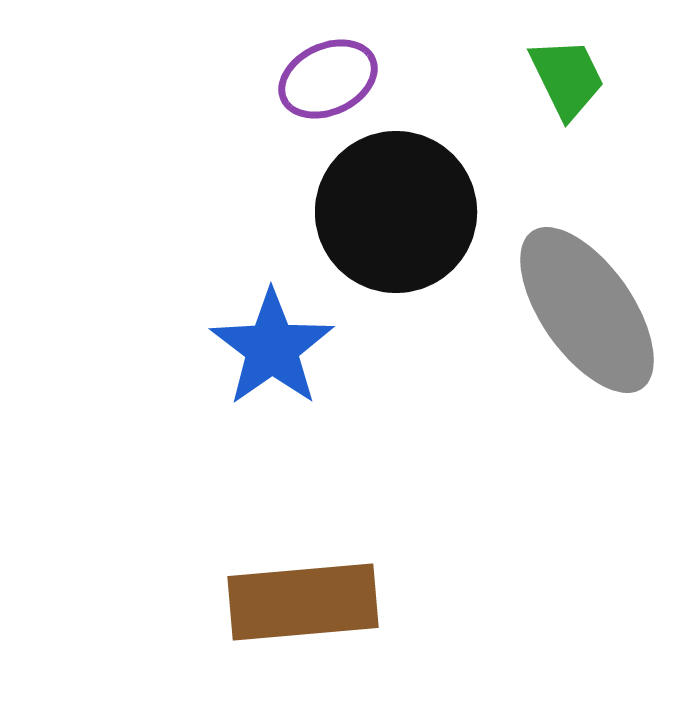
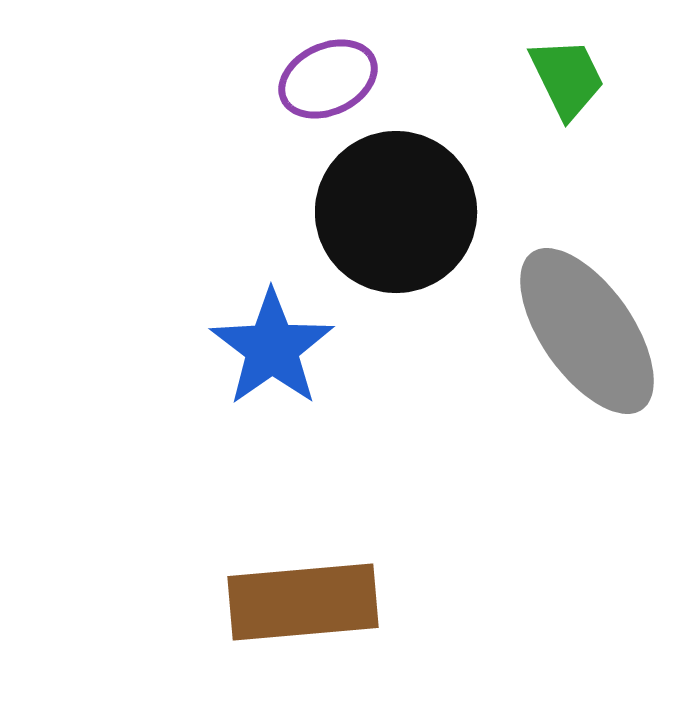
gray ellipse: moved 21 px down
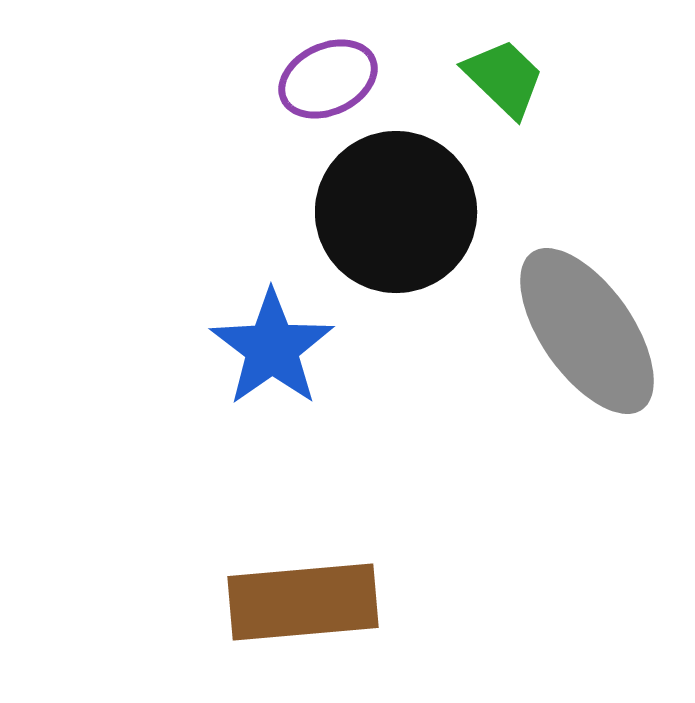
green trapezoid: moved 63 px left; rotated 20 degrees counterclockwise
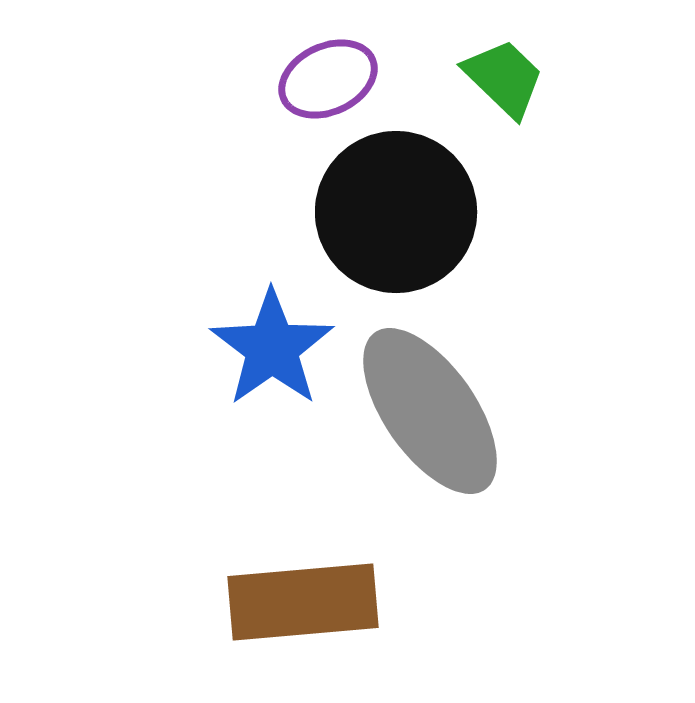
gray ellipse: moved 157 px left, 80 px down
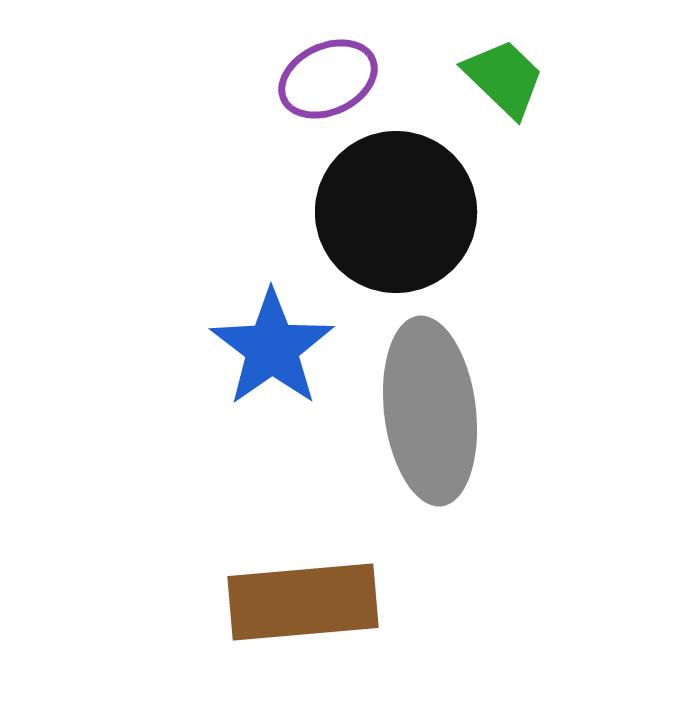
gray ellipse: rotated 28 degrees clockwise
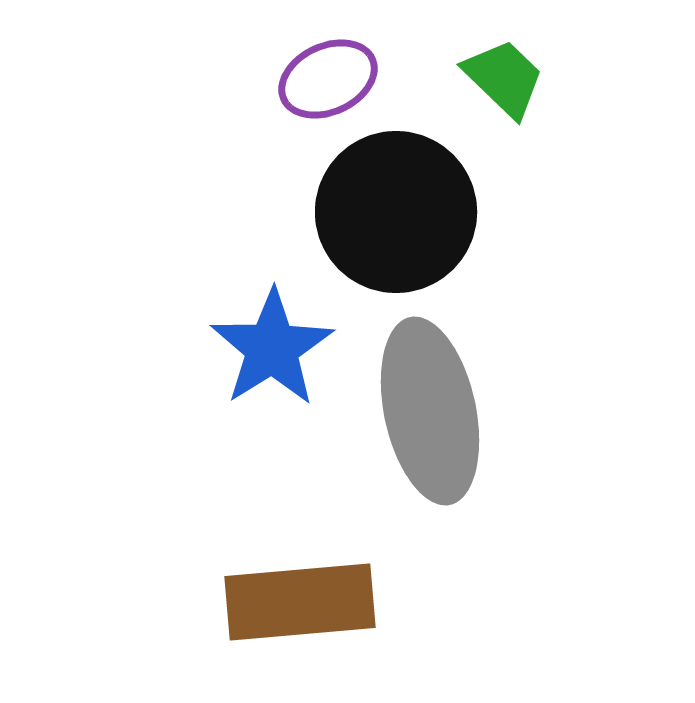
blue star: rotated 3 degrees clockwise
gray ellipse: rotated 5 degrees counterclockwise
brown rectangle: moved 3 px left
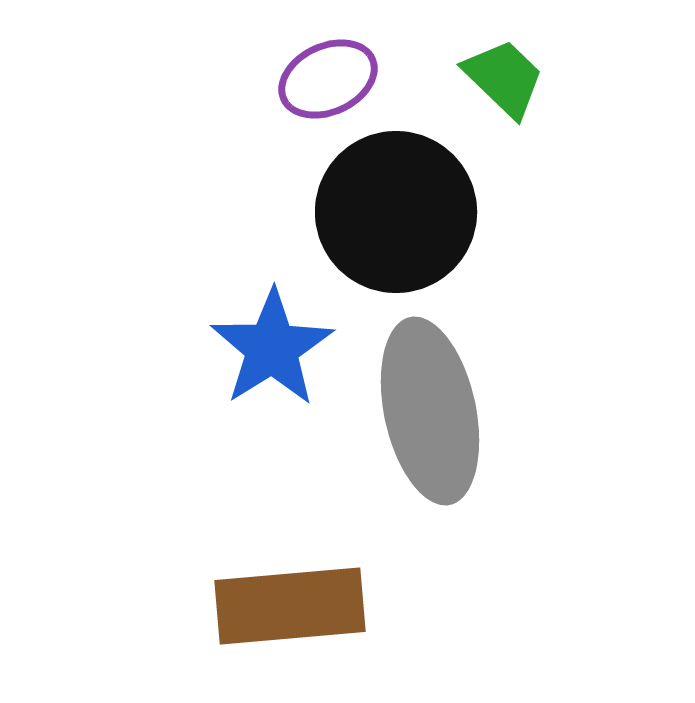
brown rectangle: moved 10 px left, 4 px down
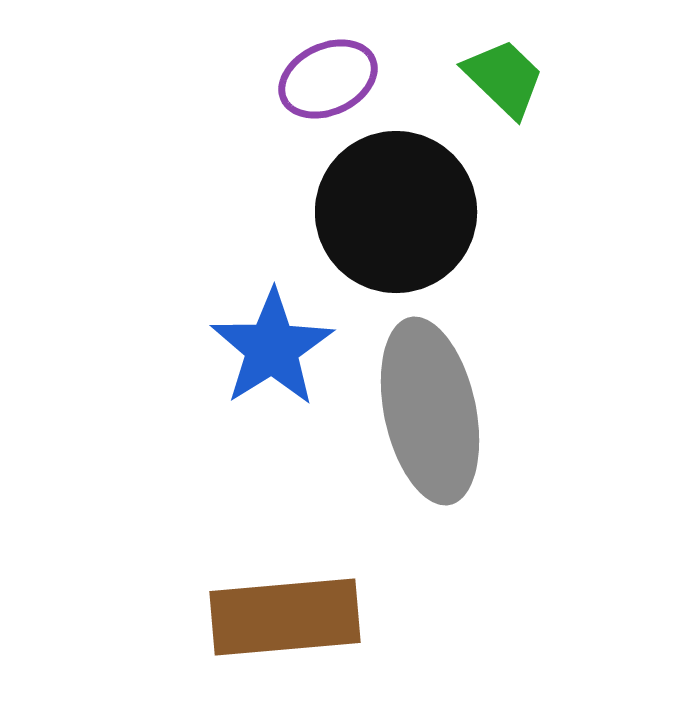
brown rectangle: moved 5 px left, 11 px down
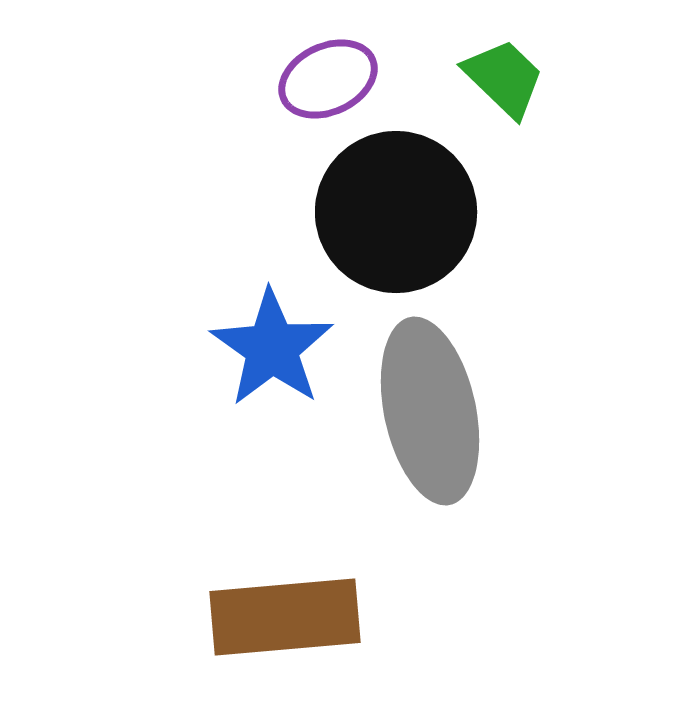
blue star: rotated 5 degrees counterclockwise
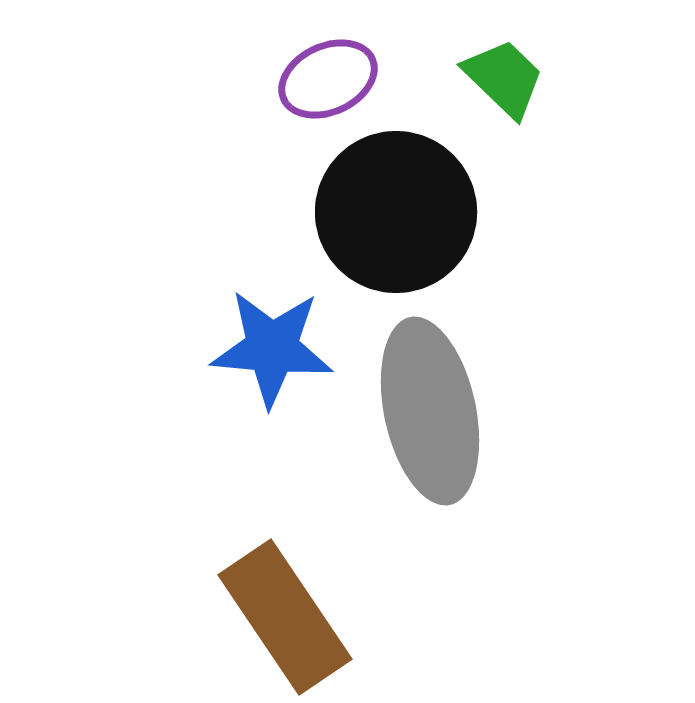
blue star: rotated 30 degrees counterclockwise
brown rectangle: rotated 61 degrees clockwise
